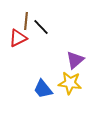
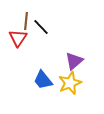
red triangle: rotated 30 degrees counterclockwise
purple triangle: moved 1 px left, 1 px down
yellow star: rotated 30 degrees counterclockwise
blue trapezoid: moved 9 px up
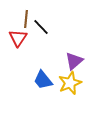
brown line: moved 2 px up
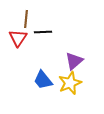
black line: moved 2 px right, 5 px down; rotated 48 degrees counterclockwise
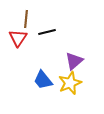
black line: moved 4 px right; rotated 12 degrees counterclockwise
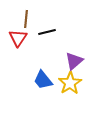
yellow star: rotated 10 degrees counterclockwise
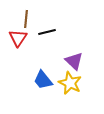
purple triangle: rotated 36 degrees counterclockwise
yellow star: rotated 15 degrees counterclockwise
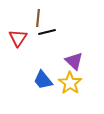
brown line: moved 12 px right, 1 px up
yellow star: rotated 10 degrees clockwise
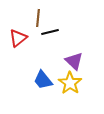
black line: moved 3 px right
red triangle: rotated 18 degrees clockwise
